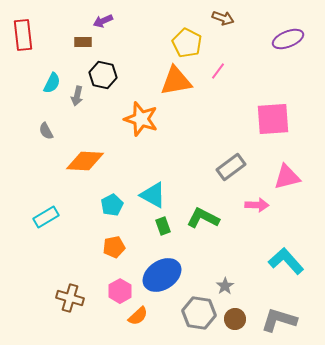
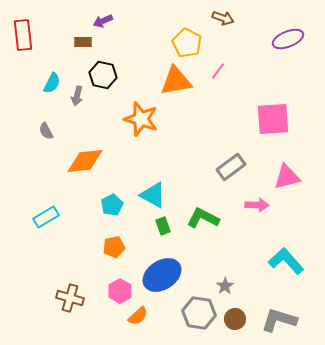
orange diamond: rotated 9 degrees counterclockwise
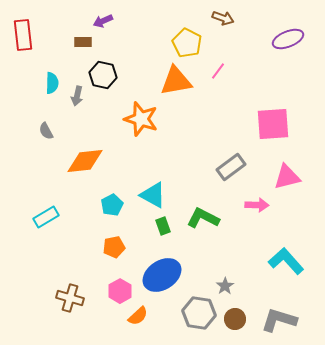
cyan semicircle: rotated 25 degrees counterclockwise
pink square: moved 5 px down
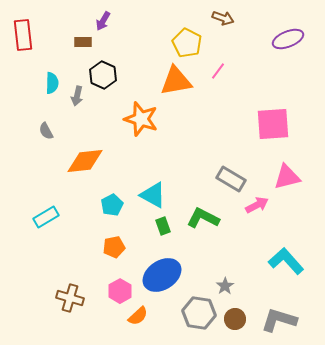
purple arrow: rotated 36 degrees counterclockwise
black hexagon: rotated 12 degrees clockwise
gray rectangle: moved 12 px down; rotated 68 degrees clockwise
pink arrow: rotated 30 degrees counterclockwise
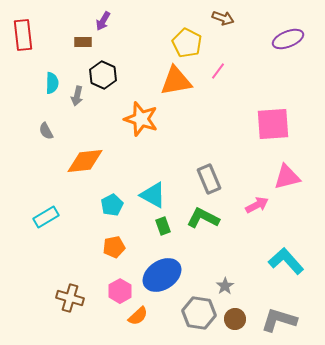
gray rectangle: moved 22 px left; rotated 36 degrees clockwise
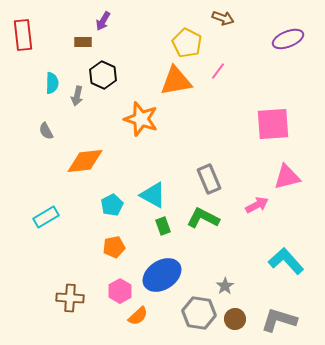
brown cross: rotated 12 degrees counterclockwise
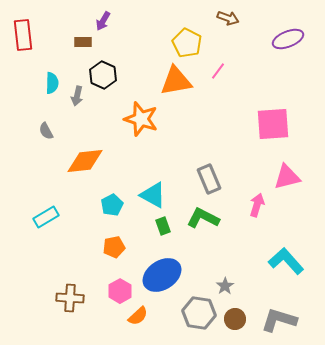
brown arrow: moved 5 px right
pink arrow: rotated 45 degrees counterclockwise
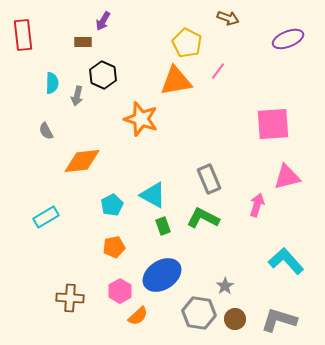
orange diamond: moved 3 px left
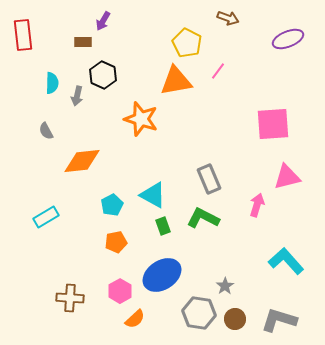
orange pentagon: moved 2 px right, 5 px up
orange semicircle: moved 3 px left, 3 px down
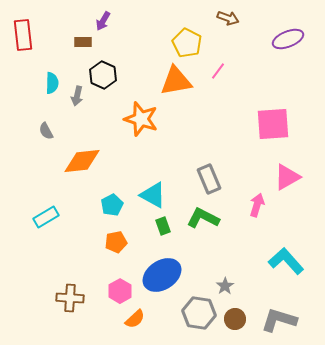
pink triangle: rotated 16 degrees counterclockwise
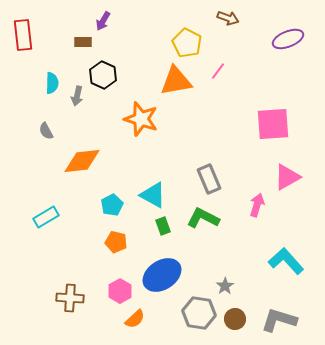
orange pentagon: rotated 25 degrees clockwise
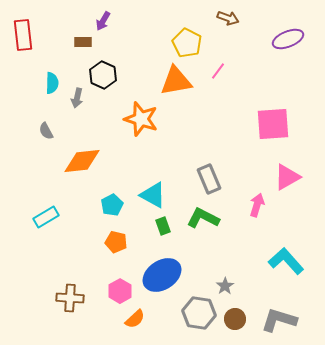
gray arrow: moved 2 px down
